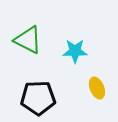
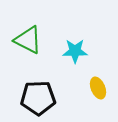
yellow ellipse: moved 1 px right
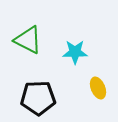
cyan star: moved 1 px down
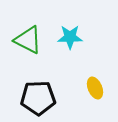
cyan star: moved 5 px left, 15 px up
yellow ellipse: moved 3 px left
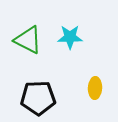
yellow ellipse: rotated 25 degrees clockwise
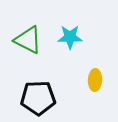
yellow ellipse: moved 8 px up
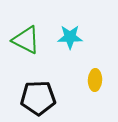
green triangle: moved 2 px left
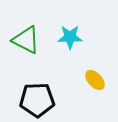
yellow ellipse: rotated 45 degrees counterclockwise
black pentagon: moved 1 px left, 2 px down
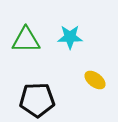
green triangle: rotated 28 degrees counterclockwise
yellow ellipse: rotated 10 degrees counterclockwise
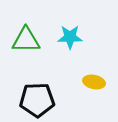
yellow ellipse: moved 1 px left, 2 px down; rotated 25 degrees counterclockwise
